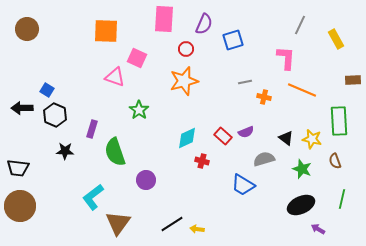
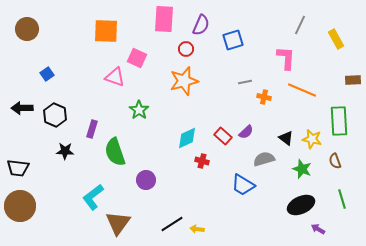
purple semicircle at (204, 24): moved 3 px left, 1 px down
blue square at (47, 90): moved 16 px up; rotated 24 degrees clockwise
purple semicircle at (246, 132): rotated 21 degrees counterclockwise
green line at (342, 199): rotated 30 degrees counterclockwise
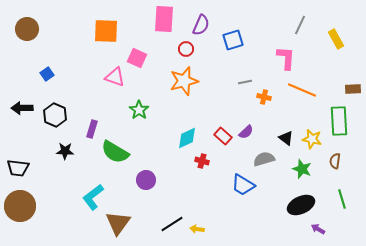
brown rectangle at (353, 80): moved 9 px down
green semicircle at (115, 152): rotated 40 degrees counterclockwise
brown semicircle at (335, 161): rotated 28 degrees clockwise
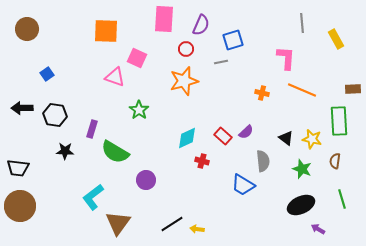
gray line at (300, 25): moved 2 px right, 2 px up; rotated 30 degrees counterclockwise
gray line at (245, 82): moved 24 px left, 20 px up
orange cross at (264, 97): moved 2 px left, 4 px up
black hexagon at (55, 115): rotated 15 degrees counterclockwise
gray semicircle at (264, 159): moved 1 px left, 2 px down; rotated 100 degrees clockwise
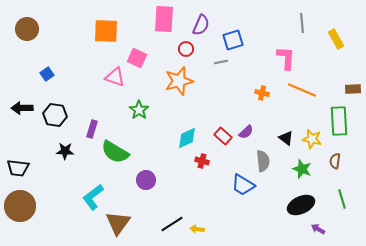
orange star at (184, 81): moved 5 px left
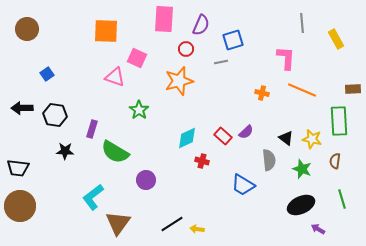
gray semicircle at (263, 161): moved 6 px right, 1 px up
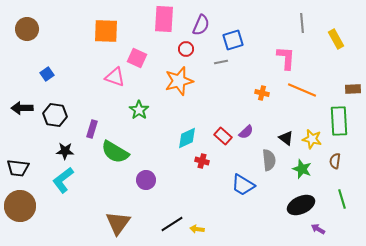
cyan L-shape at (93, 197): moved 30 px left, 17 px up
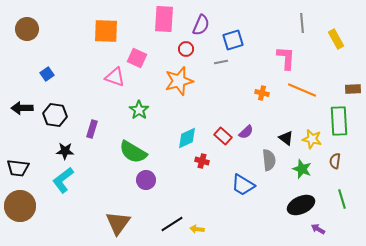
green semicircle at (115, 152): moved 18 px right
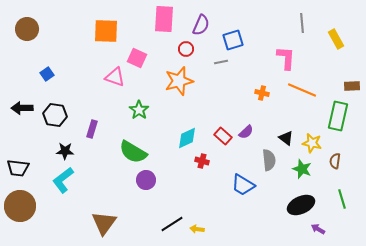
brown rectangle at (353, 89): moved 1 px left, 3 px up
green rectangle at (339, 121): moved 1 px left, 5 px up; rotated 16 degrees clockwise
yellow star at (312, 139): moved 4 px down
brown triangle at (118, 223): moved 14 px left
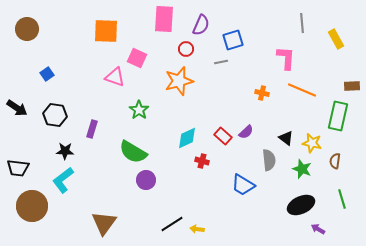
black arrow at (22, 108): moved 5 px left; rotated 145 degrees counterclockwise
brown circle at (20, 206): moved 12 px right
